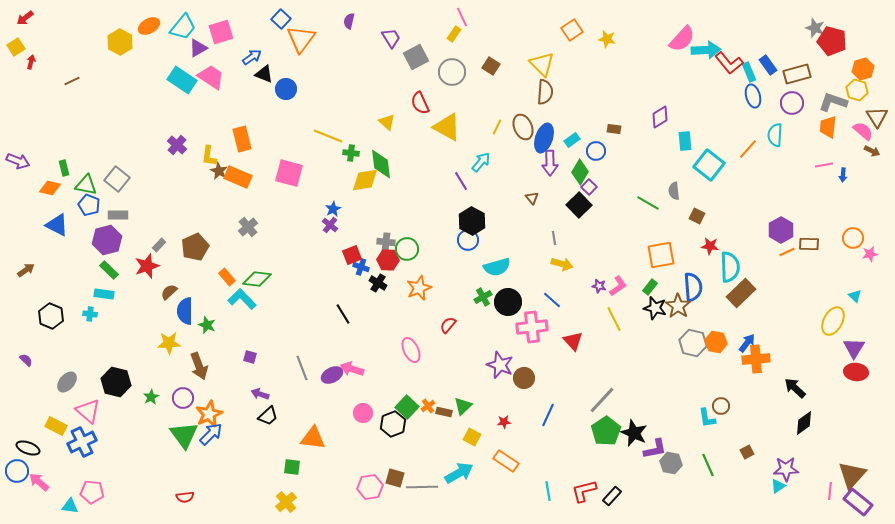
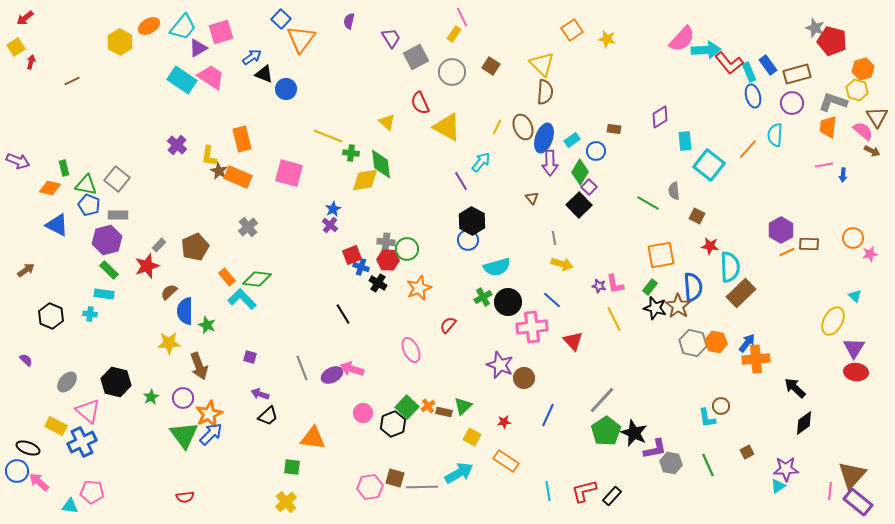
pink L-shape at (618, 286): moved 3 px left, 2 px up; rotated 115 degrees clockwise
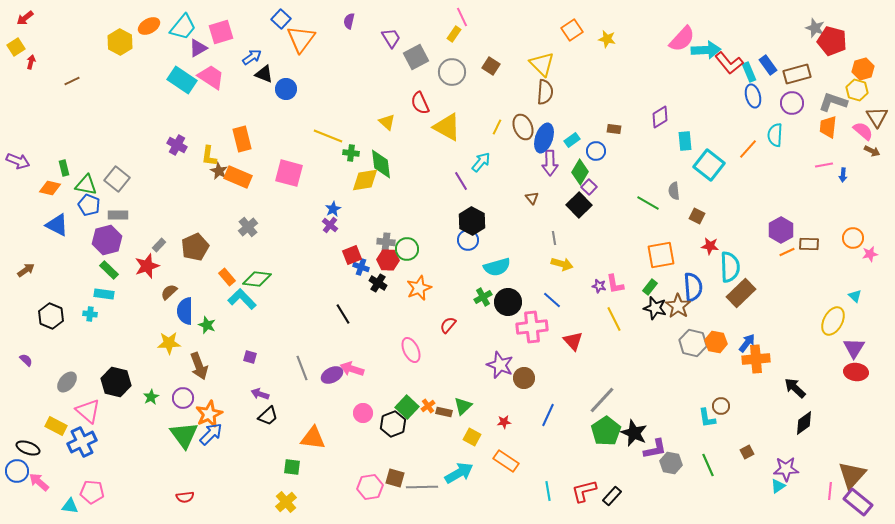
purple cross at (177, 145): rotated 12 degrees counterclockwise
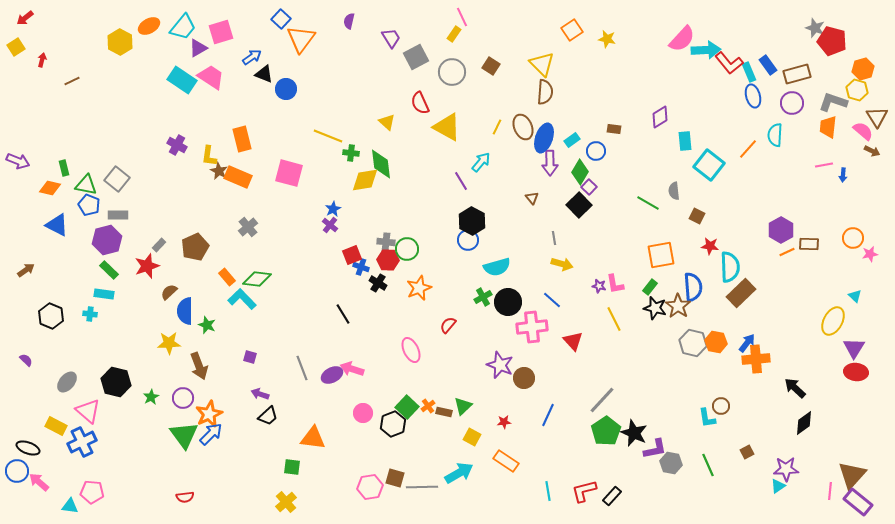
red arrow at (31, 62): moved 11 px right, 2 px up
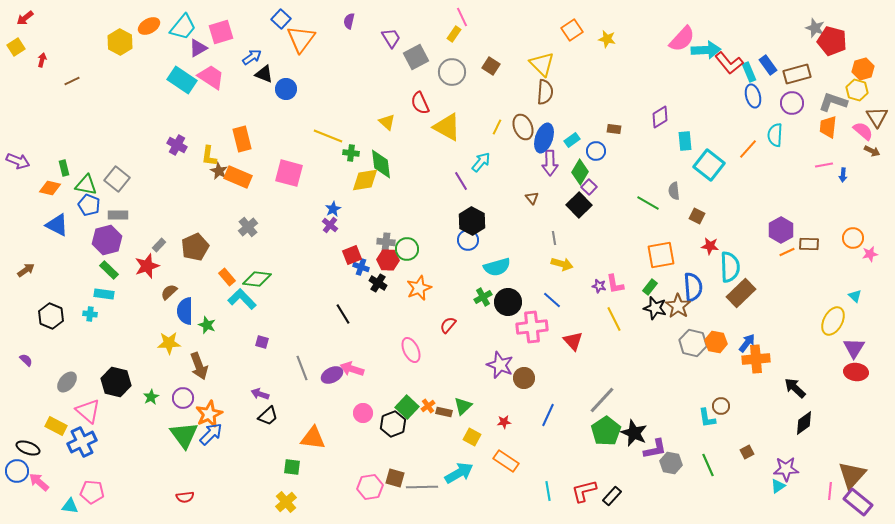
purple square at (250, 357): moved 12 px right, 15 px up
